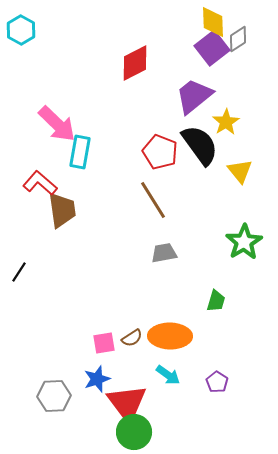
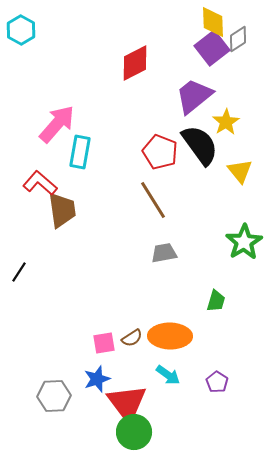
pink arrow: rotated 93 degrees counterclockwise
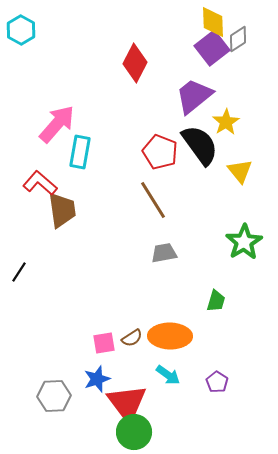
red diamond: rotated 36 degrees counterclockwise
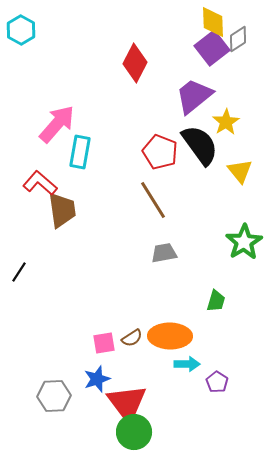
cyan arrow: moved 19 px right, 11 px up; rotated 35 degrees counterclockwise
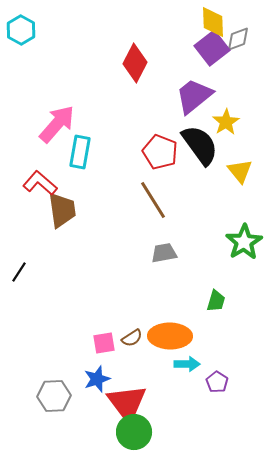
gray diamond: rotated 12 degrees clockwise
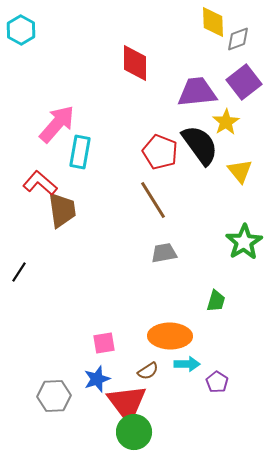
purple square: moved 32 px right, 34 px down
red diamond: rotated 27 degrees counterclockwise
purple trapezoid: moved 3 px right, 4 px up; rotated 33 degrees clockwise
brown semicircle: moved 16 px right, 33 px down
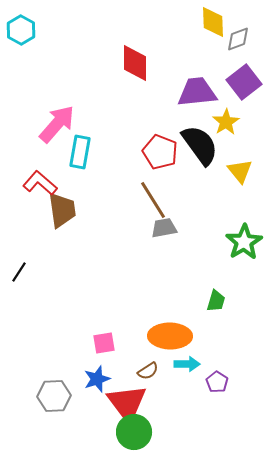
gray trapezoid: moved 25 px up
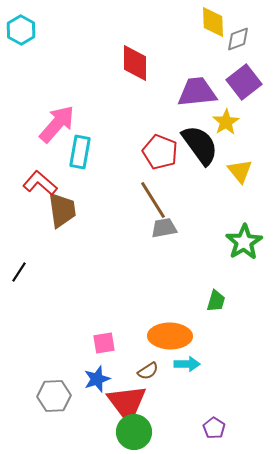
purple pentagon: moved 3 px left, 46 px down
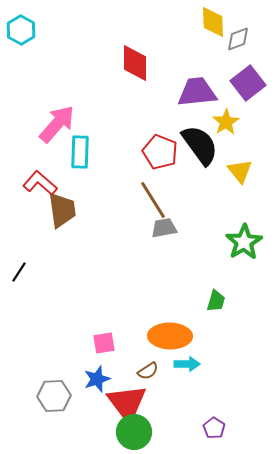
purple square: moved 4 px right, 1 px down
cyan rectangle: rotated 8 degrees counterclockwise
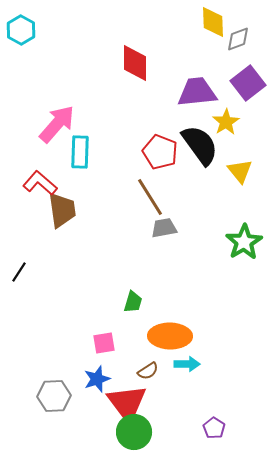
brown line: moved 3 px left, 3 px up
green trapezoid: moved 83 px left, 1 px down
